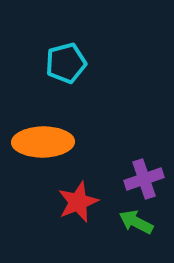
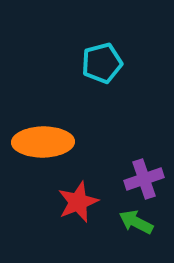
cyan pentagon: moved 36 px right
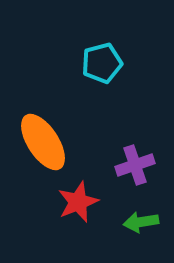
orange ellipse: rotated 58 degrees clockwise
purple cross: moved 9 px left, 14 px up
green arrow: moved 5 px right; rotated 36 degrees counterclockwise
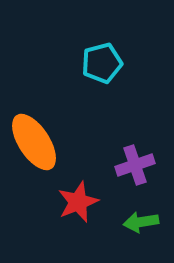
orange ellipse: moved 9 px left
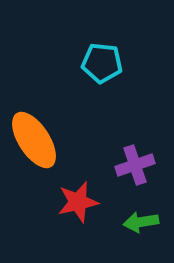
cyan pentagon: rotated 21 degrees clockwise
orange ellipse: moved 2 px up
red star: rotated 9 degrees clockwise
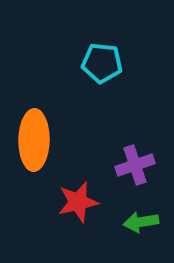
orange ellipse: rotated 34 degrees clockwise
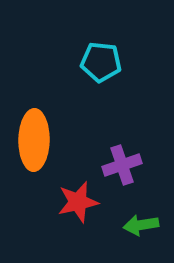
cyan pentagon: moved 1 px left, 1 px up
purple cross: moved 13 px left
green arrow: moved 3 px down
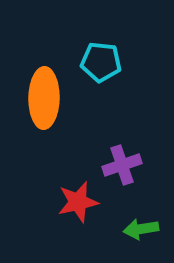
orange ellipse: moved 10 px right, 42 px up
green arrow: moved 4 px down
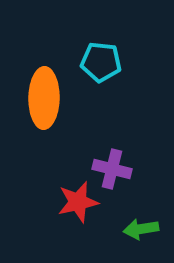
purple cross: moved 10 px left, 4 px down; rotated 33 degrees clockwise
